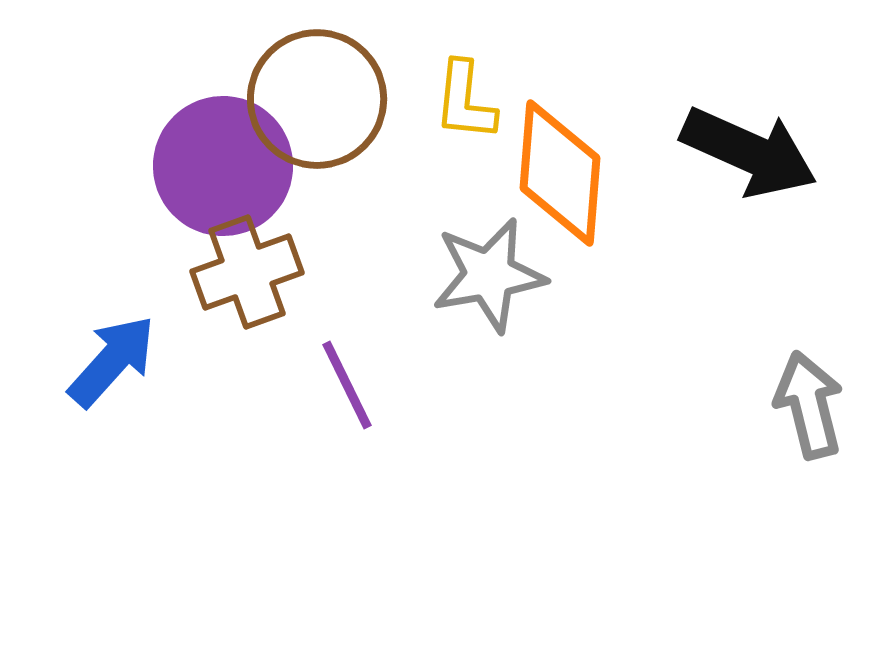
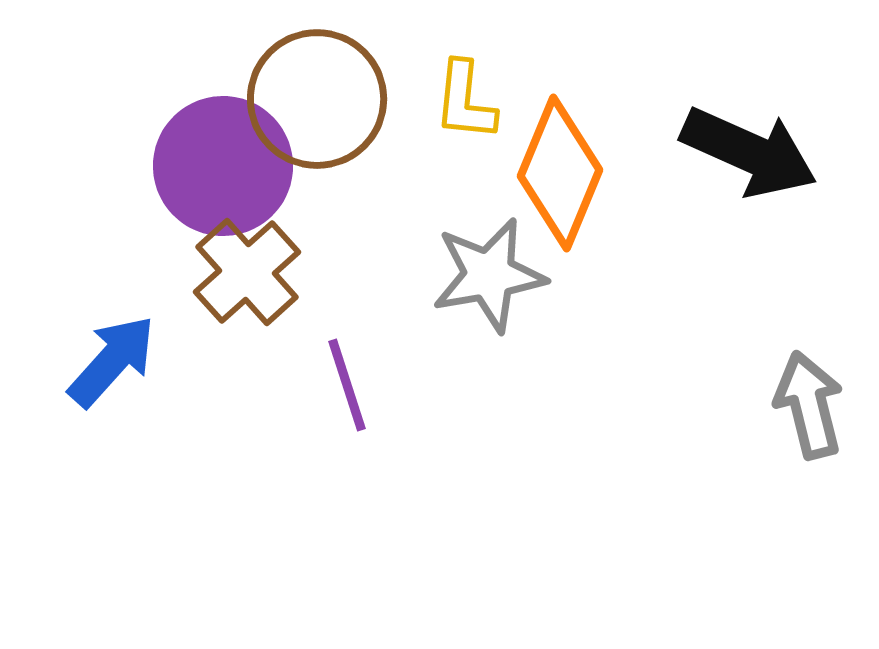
orange diamond: rotated 18 degrees clockwise
brown cross: rotated 22 degrees counterclockwise
purple line: rotated 8 degrees clockwise
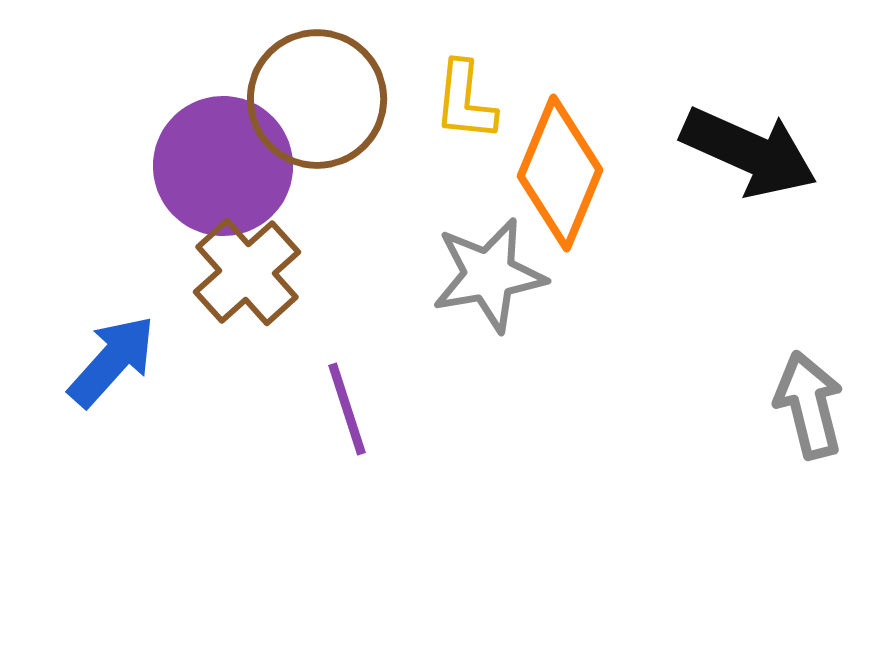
purple line: moved 24 px down
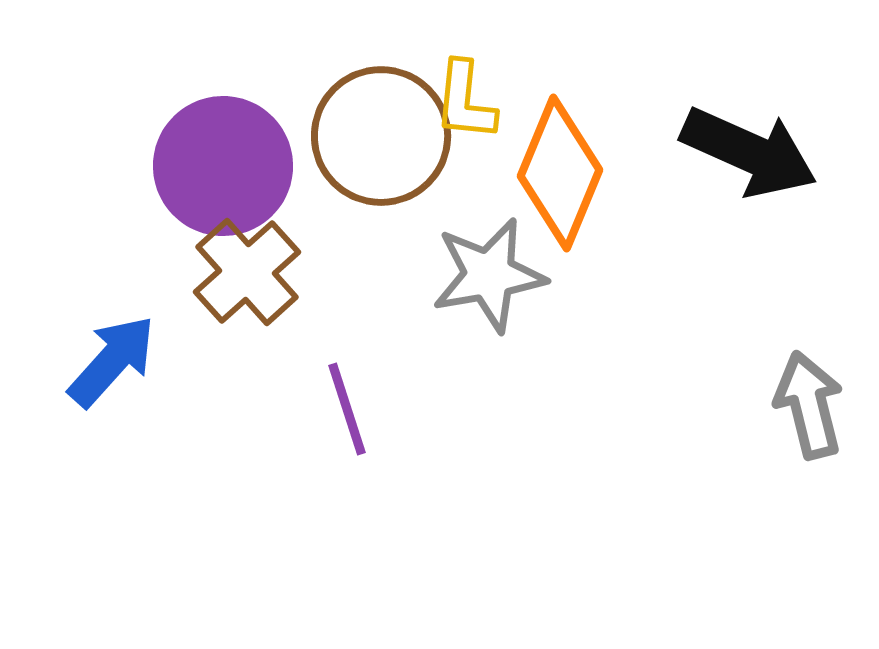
brown circle: moved 64 px right, 37 px down
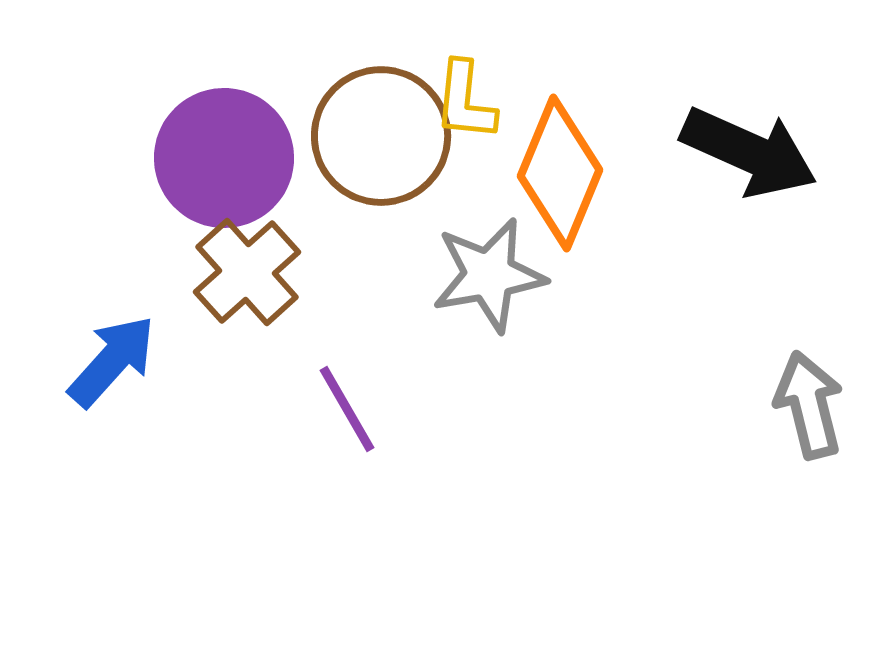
purple circle: moved 1 px right, 8 px up
purple line: rotated 12 degrees counterclockwise
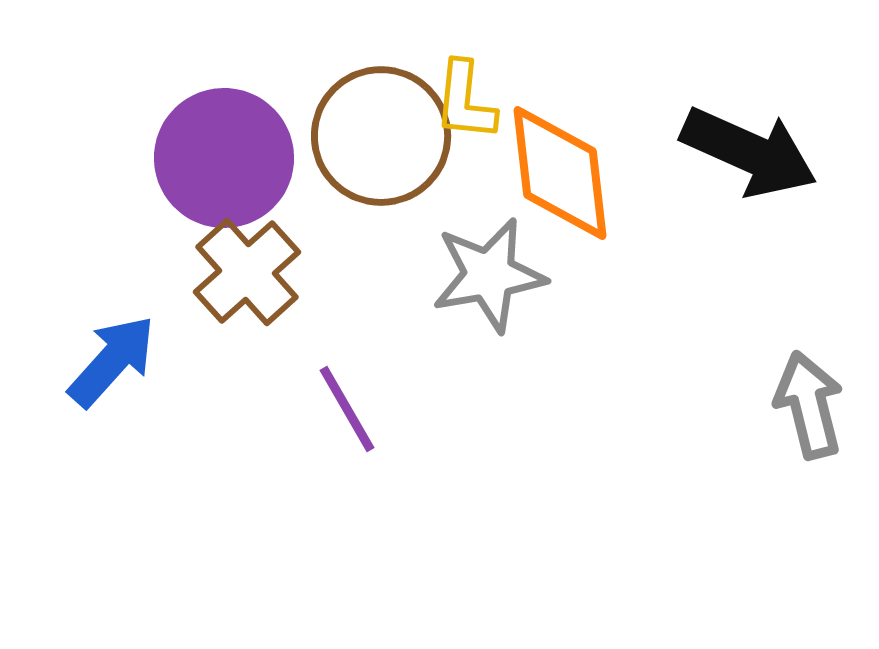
orange diamond: rotated 29 degrees counterclockwise
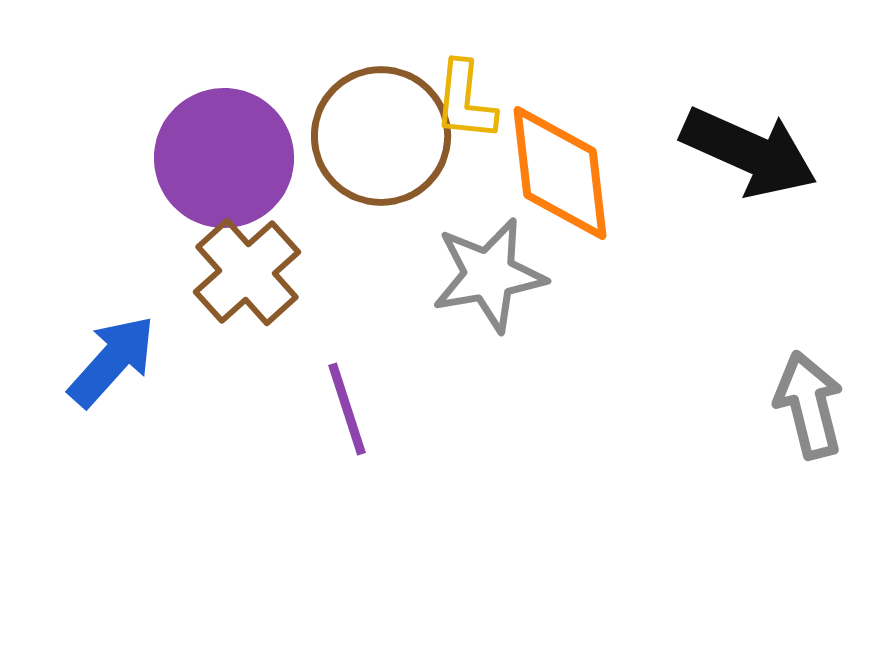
purple line: rotated 12 degrees clockwise
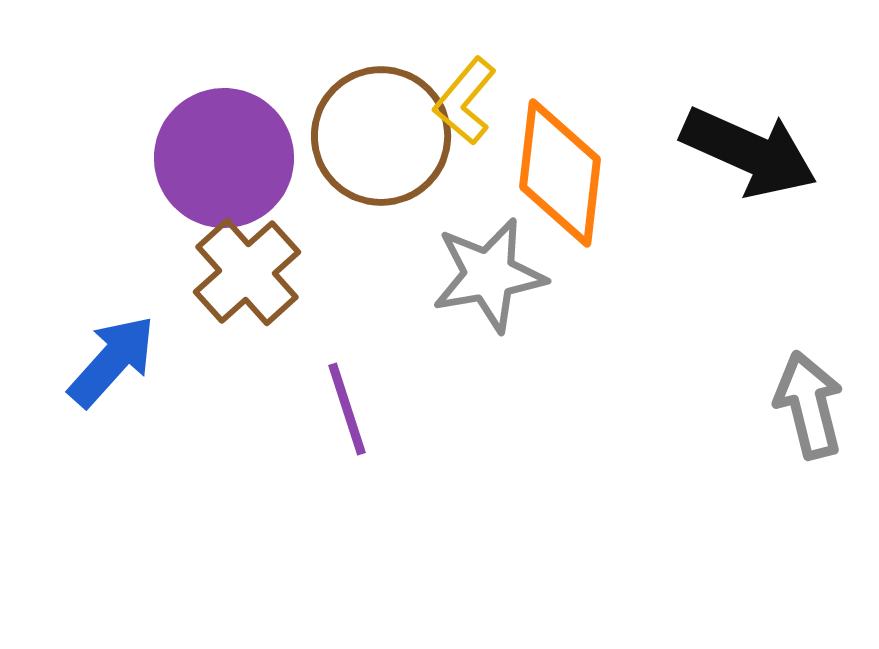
yellow L-shape: rotated 34 degrees clockwise
orange diamond: rotated 13 degrees clockwise
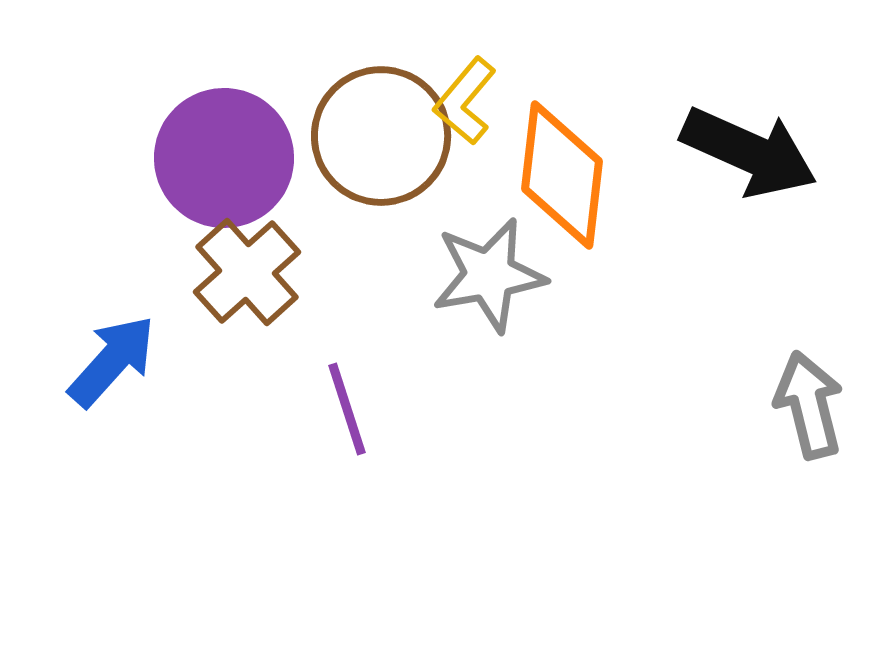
orange diamond: moved 2 px right, 2 px down
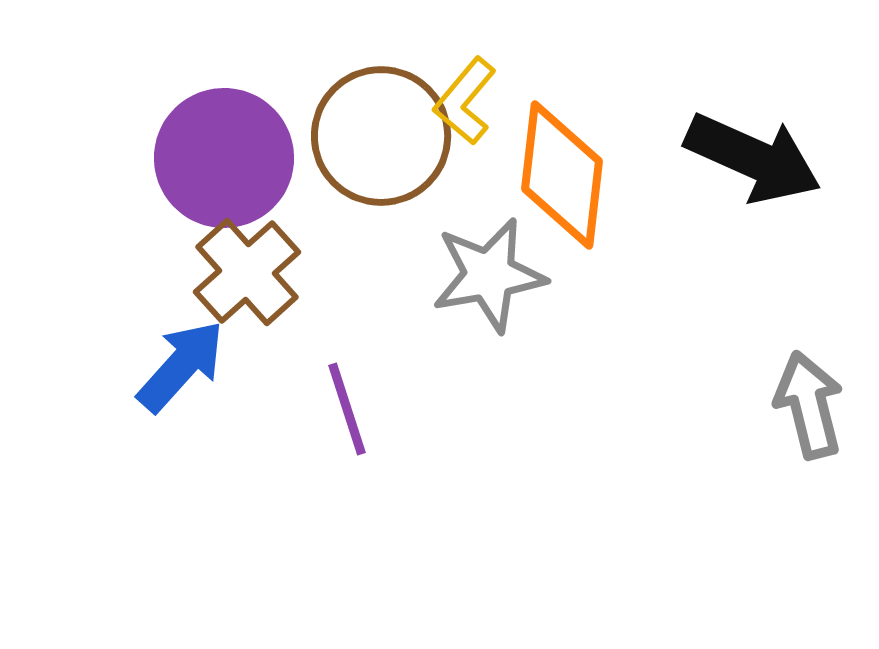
black arrow: moved 4 px right, 6 px down
blue arrow: moved 69 px right, 5 px down
